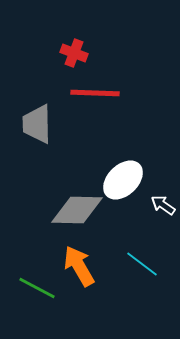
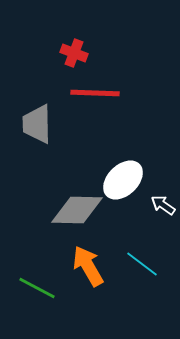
orange arrow: moved 9 px right
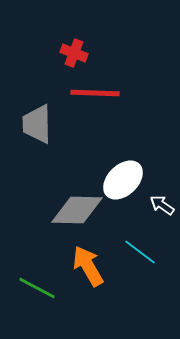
white arrow: moved 1 px left
cyan line: moved 2 px left, 12 px up
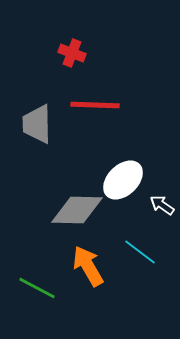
red cross: moved 2 px left
red line: moved 12 px down
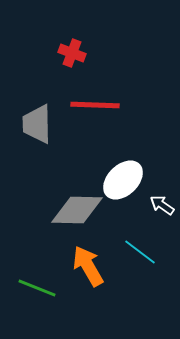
green line: rotated 6 degrees counterclockwise
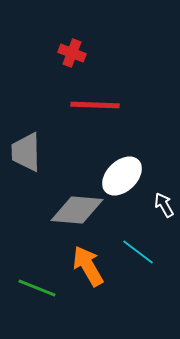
gray trapezoid: moved 11 px left, 28 px down
white ellipse: moved 1 px left, 4 px up
white arrow: moved 2 px right; rotated 25 degrees clockwise
gray diamond: rotated 4 degrees clockwise
cyan line: moved 2 px left
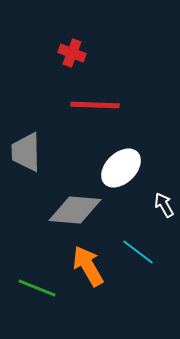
white ellipse: moved 1 px left, 8 px up
gray diamond: moved 2 px left
